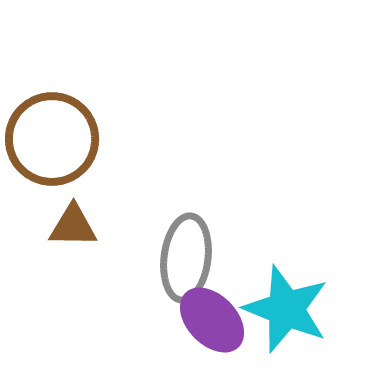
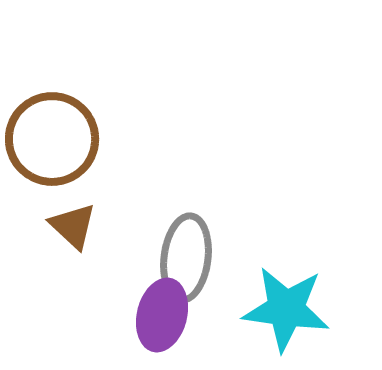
brown triangle: rotated 42 degrees clockwise
cyan star: rotated 14 degrees counterclockwise
purple ellipse: moved 50 px left, 5 px up; rotated 58 degrees clockwise
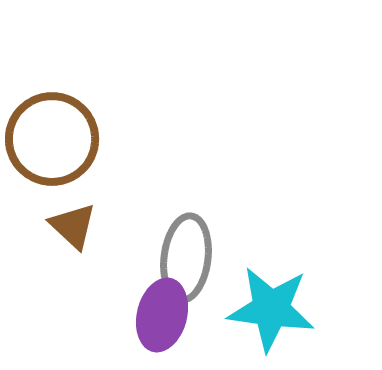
cyan star: moved 15 px left
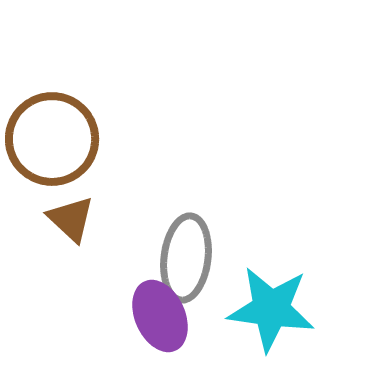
brown triangle: moved 2 px left, 7 px up
purple ellipse: moved 2 px left, 1 px down; rotated 38 degrees counterclockwise
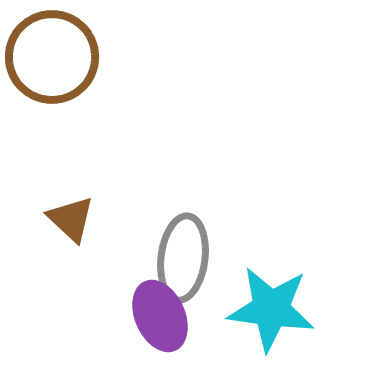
brown circle: moved 82 px up
gray ellipse: moved 3 px left
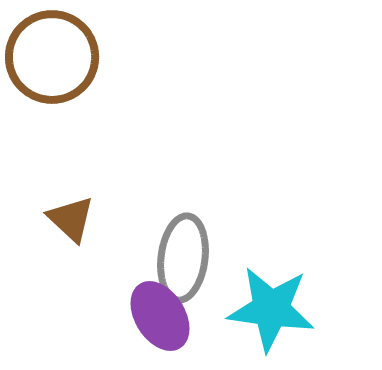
purple ellipse: rotated 8 degrees counterclockwise
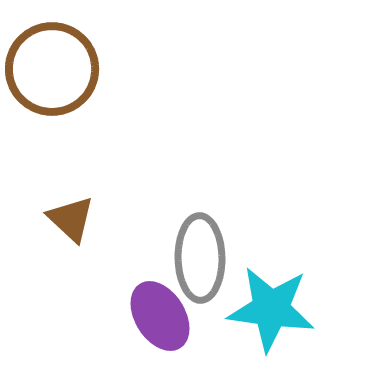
brown circle: moved 12 px down
gray ellipse: moved 17 px right; rotated 8 degrees counterclockwise
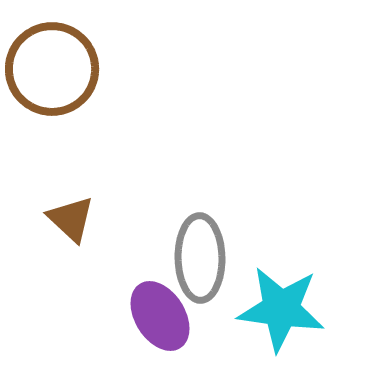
cyan star: moved 10 px right
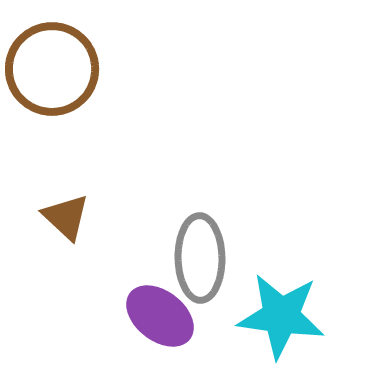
brown triangle: moved 5 px left, 2 px up
cyan star: moved 7 px down
purple ellipse: rotated 20 degrees counterclockwise
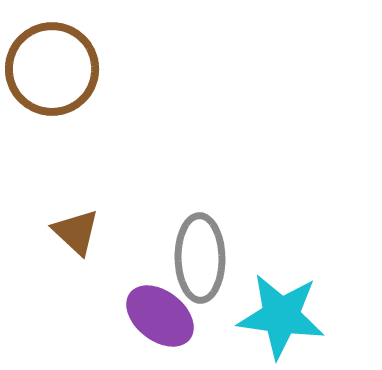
brown triangle: moved 10 px right, 15 px down
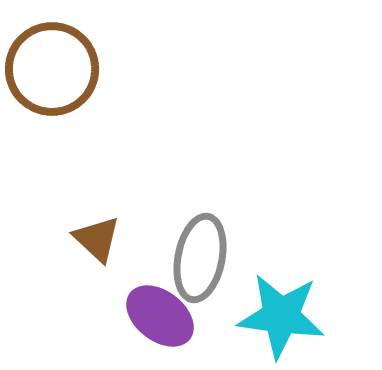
brown triangle: moved 21 px right, 7 px down
gray ellipse: rotated 12 degrees clockwise
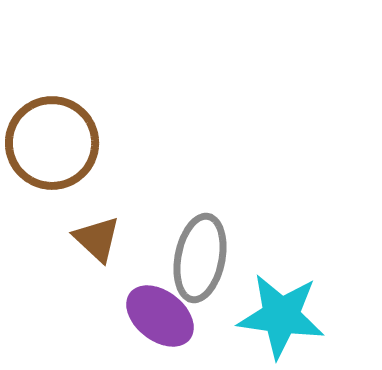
brown circle: moved 74 px down
